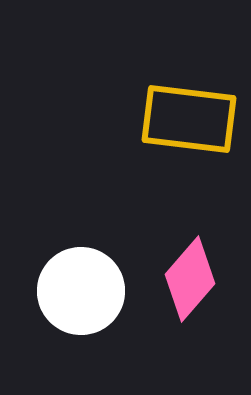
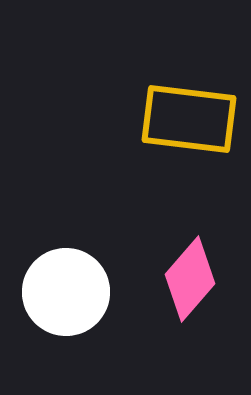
white circle: moved 15 px left, 1 px down
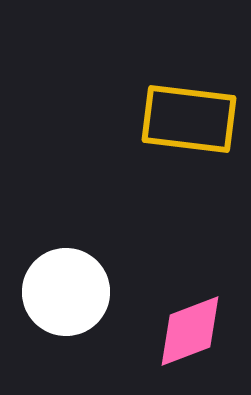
pink diamond: moved 52 px down; rotated 28 degrees clockwise
